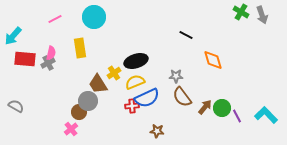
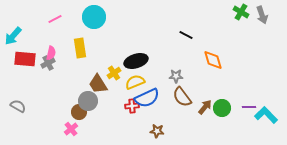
gray semicircle: moved 2 px right
purple line: moved 12 px right, 9 px up; rotated 64 degrees counterclockwise
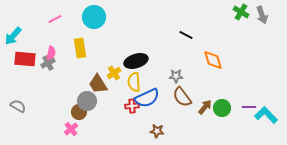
yellow semicircle: moved 1 px left; rotated 72 degrees counterclockwise
gray circle: moved 1 px left
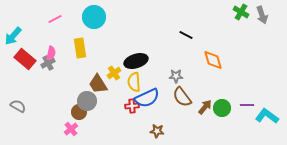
red rectangle: rotated 35 degrees clockwise
purple line: moved 2 px left, 2 px up
cyan L-shape: moved 1 px right, 1 px down; rotated 10 degrees counterclockwise
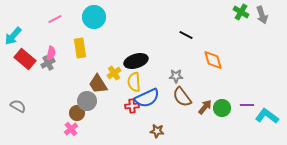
brown circle: moved 2 px left, 1 px down
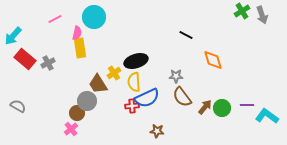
green cross: moved 1 px right, 1 px up; rotated 28 degrees clockwise
pink semicircle: moved 26 px right, 20 px up
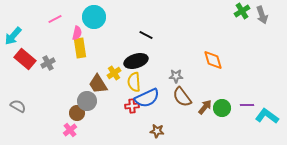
black line: moved 40 px left
pink cross: moved 1 px left, 1 px down
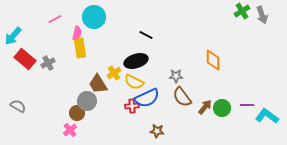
orange diamond: rotated 15 degrees clockwise
yellow semicircle: rotated 60 degrees counterclockwise
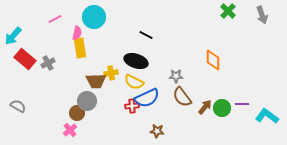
green cross: moved 14 px left; rotated 14 degrees counterclockwise
black ellipse: rotated 35 degrees clockwise
yellow cross: moved 3 px left; rotated 24 degrees clockwise
brown trapezoid: moved 2 px left, 3 px up; rotated 60 degrees counterclockwise
purple line: moved 5 px left, 1 px up
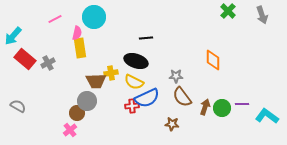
black line: moved 3 px down; rotated 32 degrees counterclockwise
brown arrow: rotated 21 degrees counterclockwise
brown star: moved 15 px right, 7 px up
